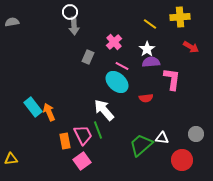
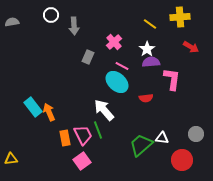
white circle: moved 19 px left, 3 px down
orange rectangle: moved 3 px up
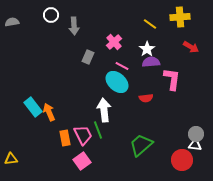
white arrow: rotated 35 degrees clockwise
white triangle: moved 33 px right, 7 px down
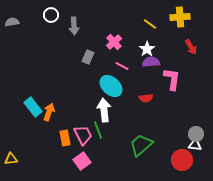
red arrow: rotated 28 degrees clockwise
cyan ellipse: moved 6 px left, 4 px down
orange arrow: rotated 42 degrees clockwise
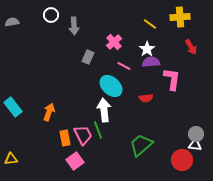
pink line: moved 2 px right
cyan rectangle: moved 20 px left
pink square: moved 7 px left
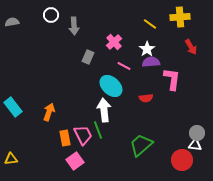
gray circle: moved 1 px right, 1 px up
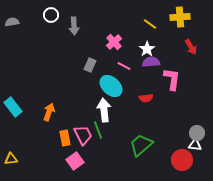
gray rectangle: moved 2 px right, 8 px down
